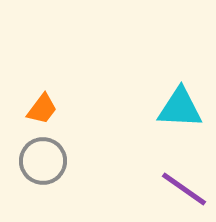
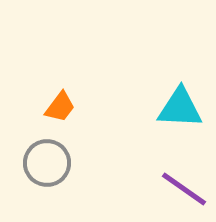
orange trapezoid: moved 18 px right, 2 px up
gray circle: moved 4 px right, 2 px down
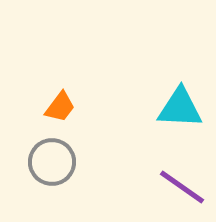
gray circle: moved 5 px right, 1 px up
purple line: moved 2 px left, 2 px up
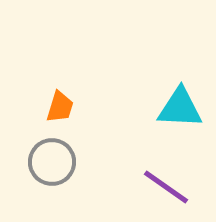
orange trapezoid: rotated 20 degrees counterclockwise
purple line: moved 16 px left
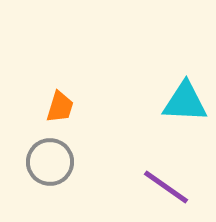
cyan triangle: moved 5 px right, 6 px up
gray circle: moved 2 px left
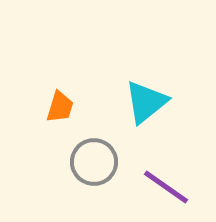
cyan triangle: moved 39 px left; rotated 42 degrees counterclockwise
gray circle: moved 44 px right
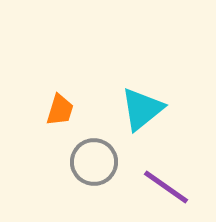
cyan triangle: moved 4 px left, 7 px down
orange trapezoid: moved 3 px down
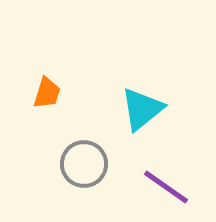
orange trapezoid: moved 13 px left, 17 px up
gray circle: moved 10 px left, 2 px down
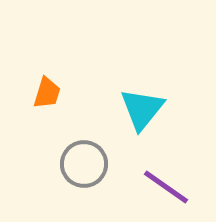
cyan triangle: rotated 12 degrees counterclockwise
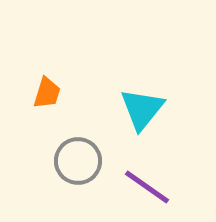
gray circle: moved 6 px left, 3 px up
purple line: moved 19 px left
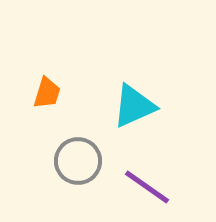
cyan triangle: moved 8 px left, 3 px up; rotated 27 degrees clockwise
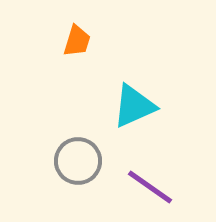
orange trapezoid: moved 30 px right, 52 px up
purple line: moved 3 px right
